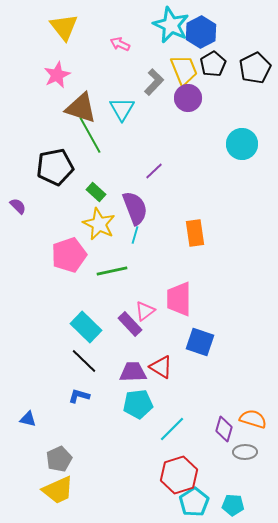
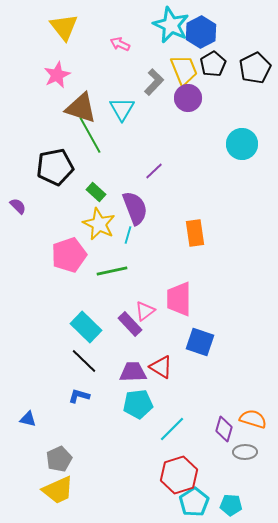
cyan line at (135, 235): moved 7 px left
cyan pentagon at (233, 505): moved 2 px left
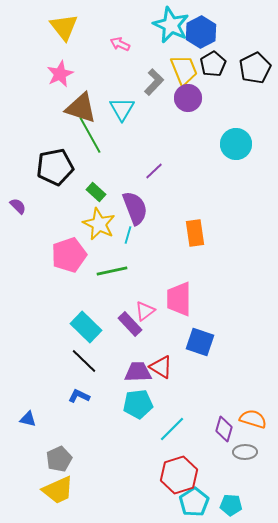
pink star at (57, 75): moved 3 px right, 1 px up
cyan circle at (242, 144): moved 6 px left
purple trapezoid at (133, 372): moved 5 px right
blue L-shape at (79, 396): rotated 10 degrees clockwise
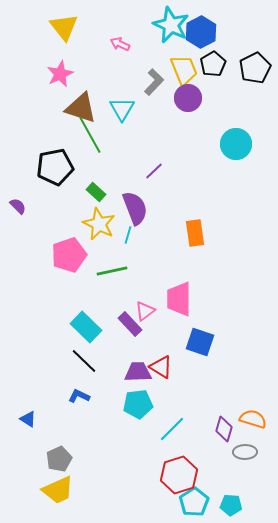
blue triangle at (28, 419): rotated 18 degrees clockwise
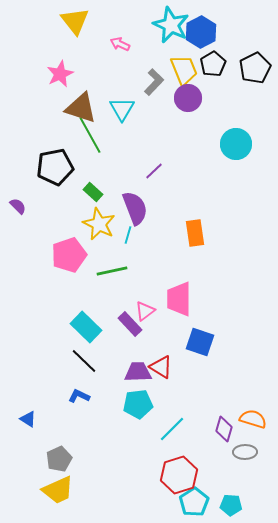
yellow triangle at (64, 27): moved 11 px right, 6 px up
green rectangle at (96, 192): moved 3 px left
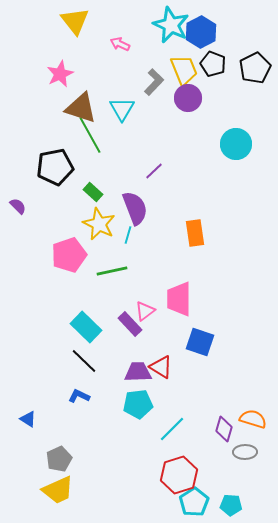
black pentagon at (213, 64): rotated 20 degrees counterclockwise
